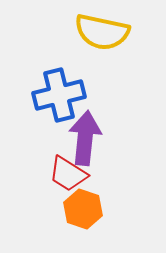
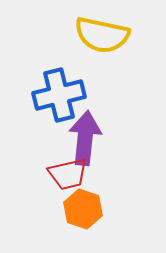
yellow semicircle: moved 3 px down
red trapezoid: rotated 45 degrees counterclockwise
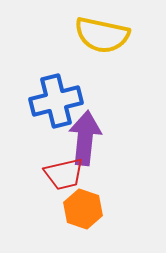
blue cross: moved 3 px left, 6 px down
red trapezoid: moved 4 px left
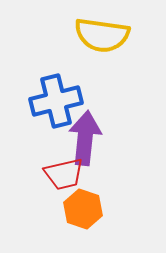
yellow semicircle: rotated 4 degrees counterclockwise
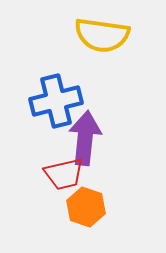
orange hexagon: moved 3 px right, 2 px up
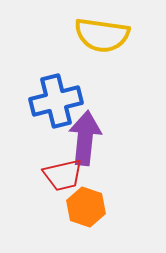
red trapezoid: moved 1 px left, 1 px down
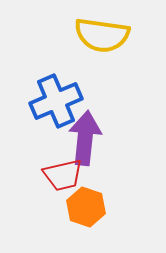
blue cross: rotated 9 degrees counterclockwise
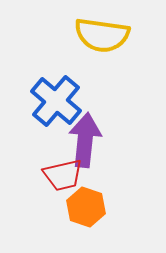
blue cross: rotated 27 degrees counterclockwise
purple arrow: moved 2 px down
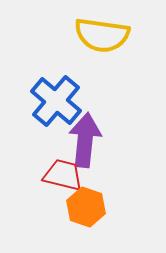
red trapezoid: rotated 153 degrees counterclockwise
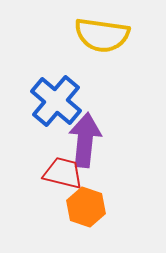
red trapezoid: moved 2 px up
